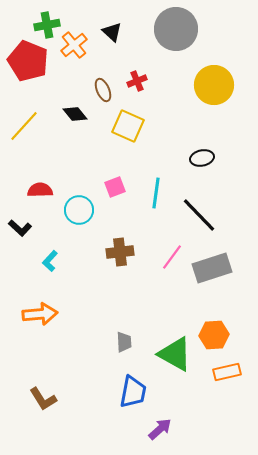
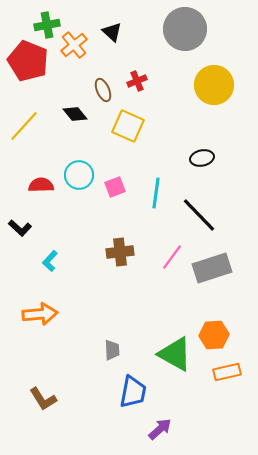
gray circle: moved 9 px right
red semicircle: moved 1 px right, 5 px up
cyan circle: moved 35 px up
gray trapezoid: moved 12 px left, 8 px down
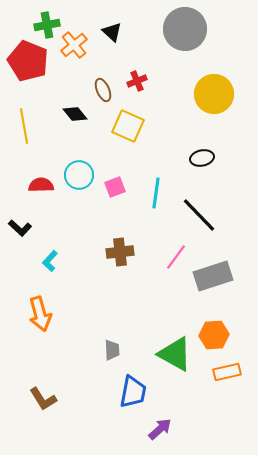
yellow circle: moved 9 px down
yellow line: rotated 52 degrees counterclockwise
pink line: moved 4 px right
gray rectangle: moved 1 px right, 8 px down
orange arrow: rotated 80 degrees clockwise
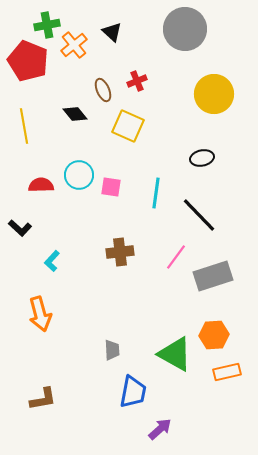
pink square: moved 4 px left; rotated 30 degrees clockwise
cyan L-shape: moved 2 px right
brown L-shape: rotated 68 degrees counterclockwise
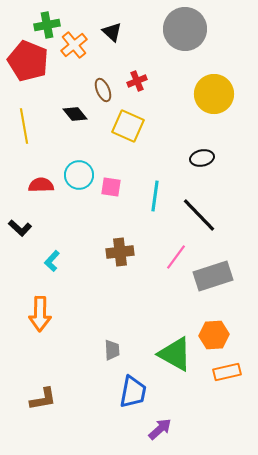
cyan line: moved 1 px left, 3 px down
orange arrow: rotated 16 degrees clockwise
